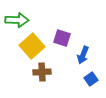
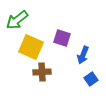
green arrow: rotated 140 degrees clockwise
yellow square: moved 1 px left, 1 px down; rotated 25 degrees counterclockwise
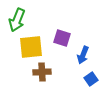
green arrow: rotated 30 degrees counterclockwise
yellow square: rotated 30 degrees counterclockwise
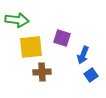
green arrow: rotated 105 degrees counterclockwise
blue square: moved 4 px up
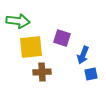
green arrow: moved 1 px right, 1 px down
blue square: moved 1 px up; rotated 24 degrees clockwise
